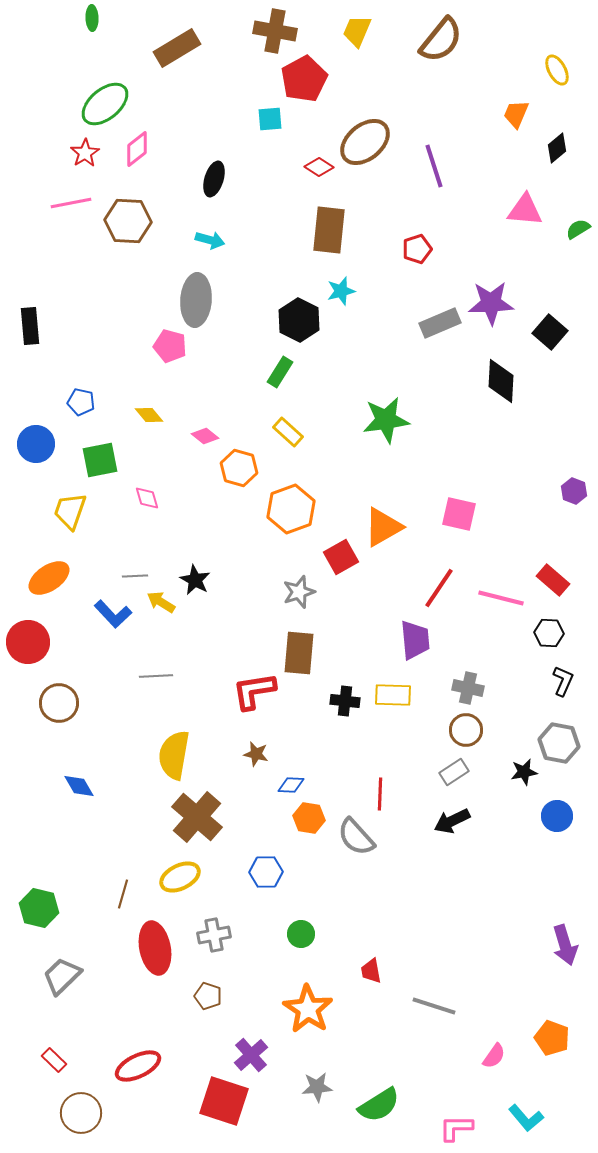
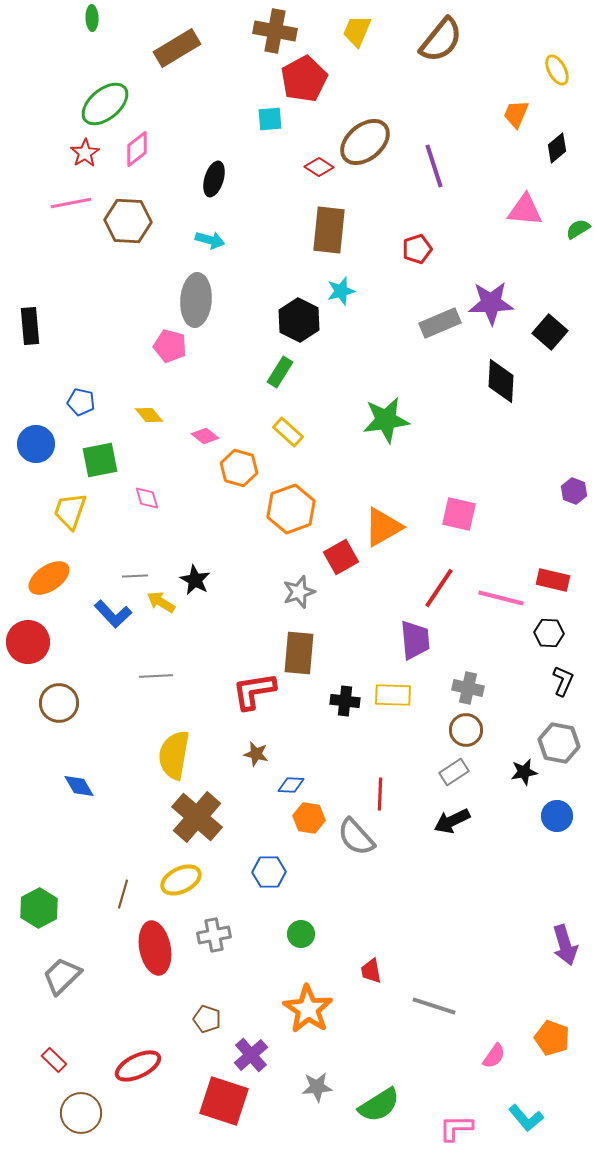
red rectangle at (553, 580): rotated 28 degrees counterclockwise
blue hexagon at (266, 872): moved 3 px right
yellow ellipse at (180, 877): moved 1 px right, 3 px down
green hexagon at (39, 908): rotated 18 degrees clockwise
brown pentagon at (208, 996): moved 1 px left, 23 px down
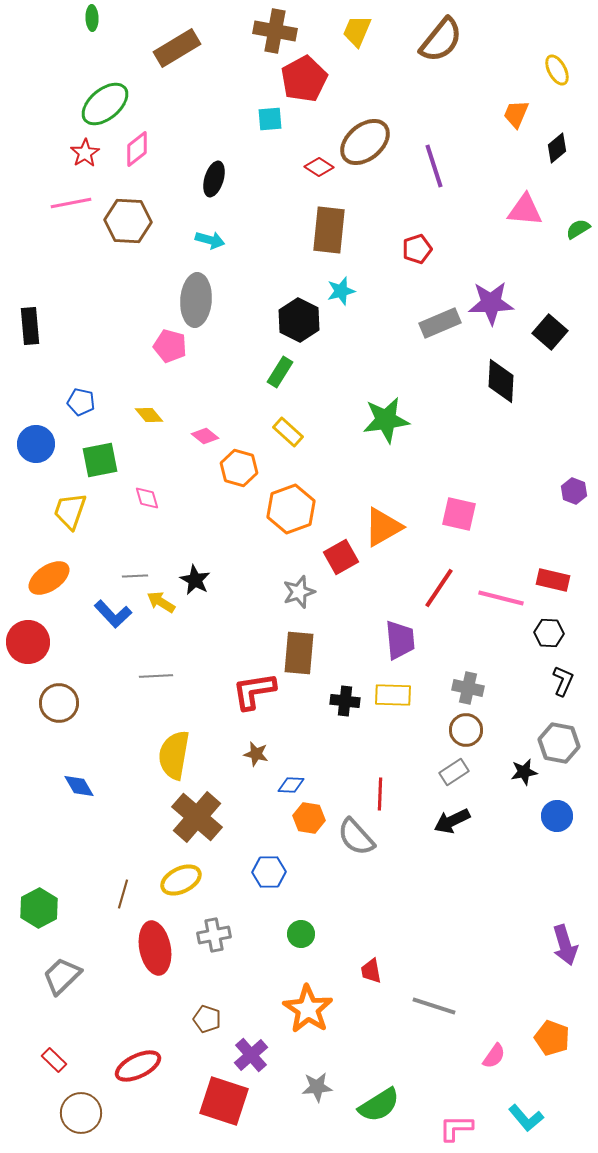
purple trapezoid at (415, 640): moved 15 px left
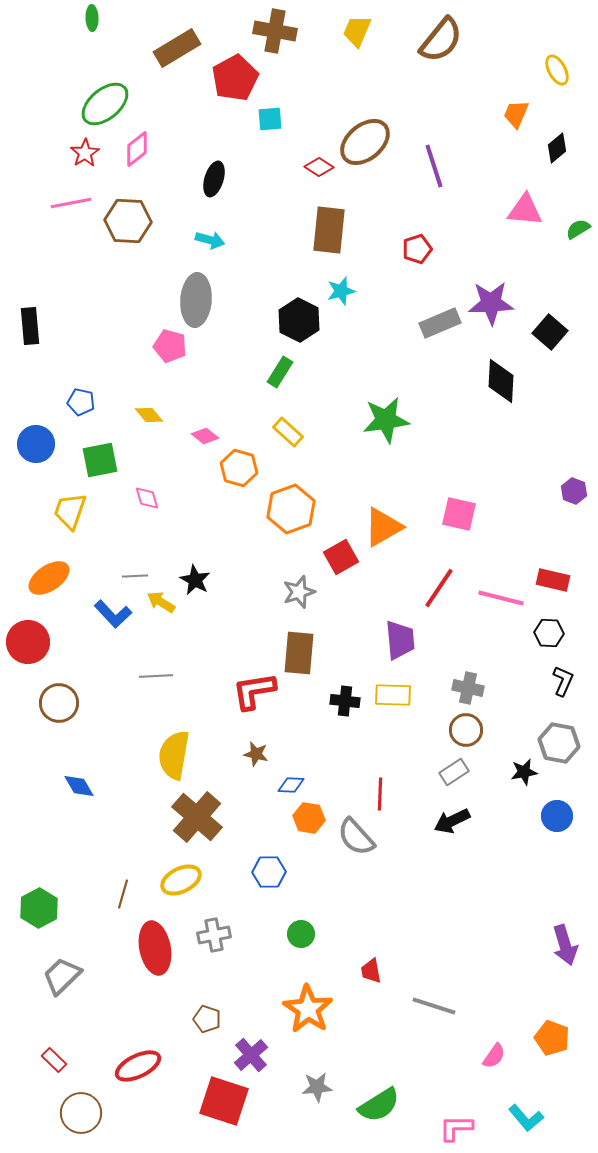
red pentagon at (304, 79): moved 69 px left, 1 px up
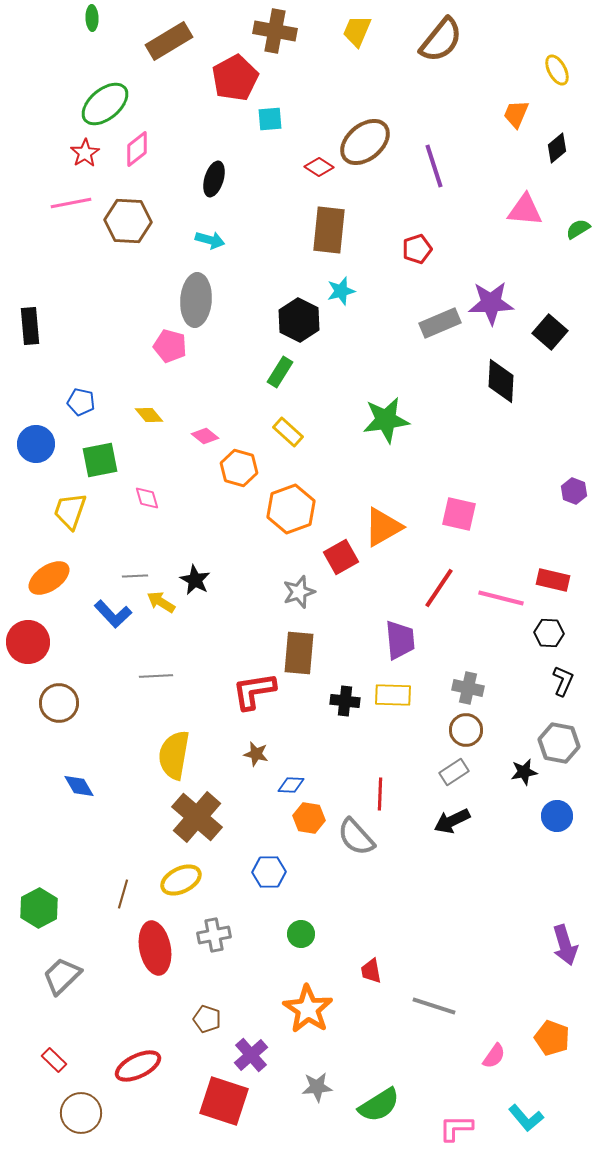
brown rectangle at (177, 48): moved 8 px left, 7 px up
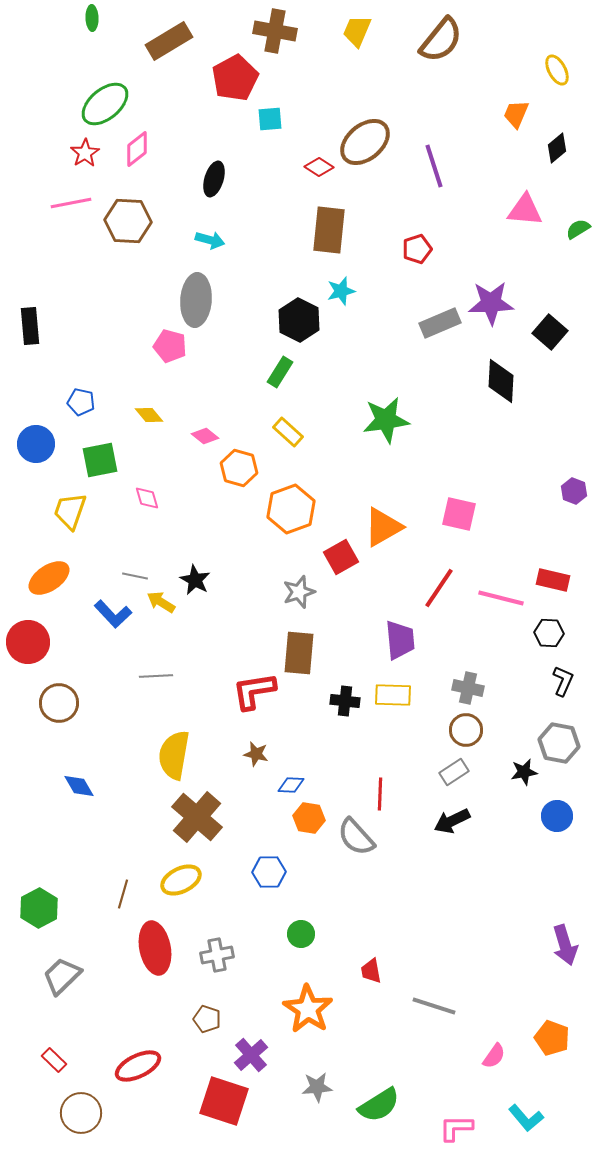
gray line at (135, 576): rotated 15 degrees clockwise
gray cross at (214, 935): moved 3 px right, 20 px down
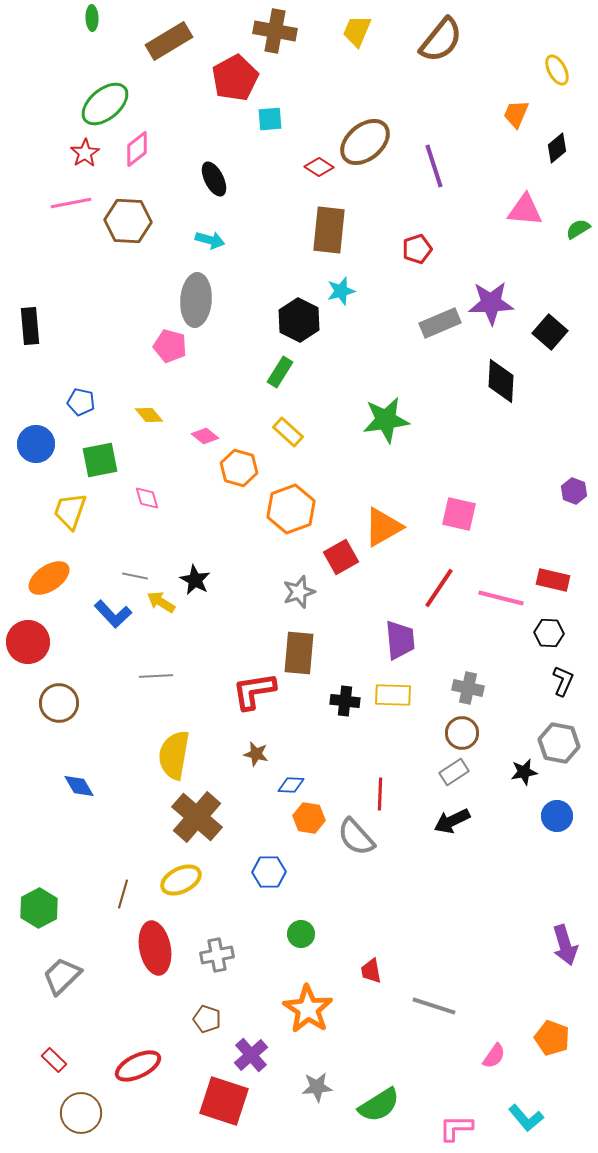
black ellipse at (214, 179): rotated 44 degrees counterclockwise
brown circle at (466, 730): moved 4 px left, 3 px down
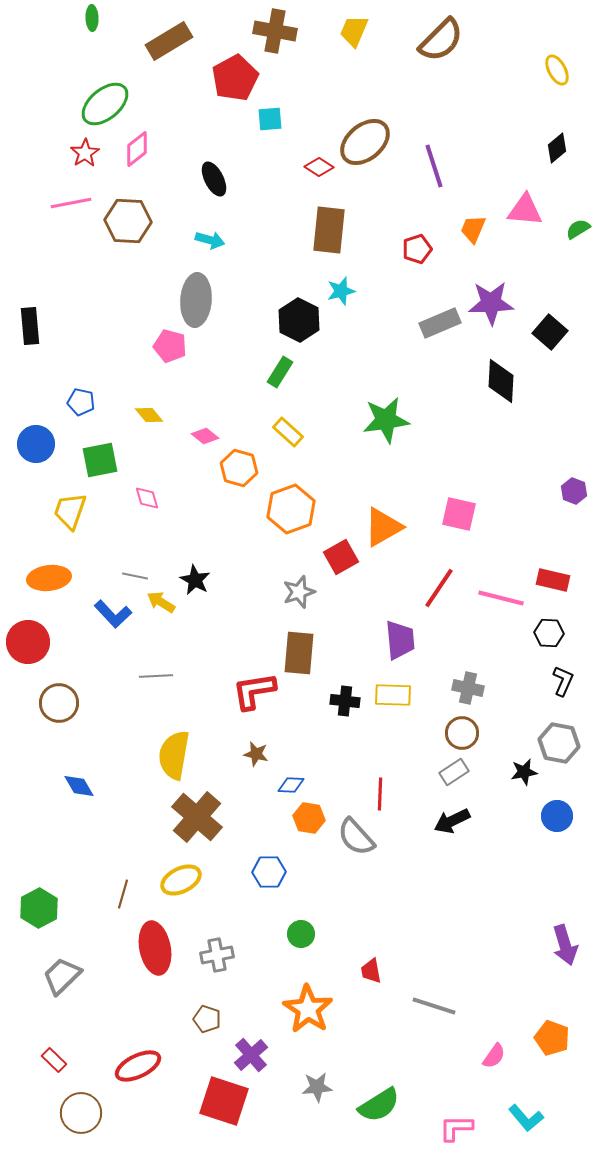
yellow trapezoid at (357, 31): moved 3 px left
brown semicircle at (441, 40): rotated 6 degrees clockwise
orange trapezoid at (516, 114): moved 43 px left, 115 px down
orange ellipse at (49, 578): rotated 27 degrees clockwise
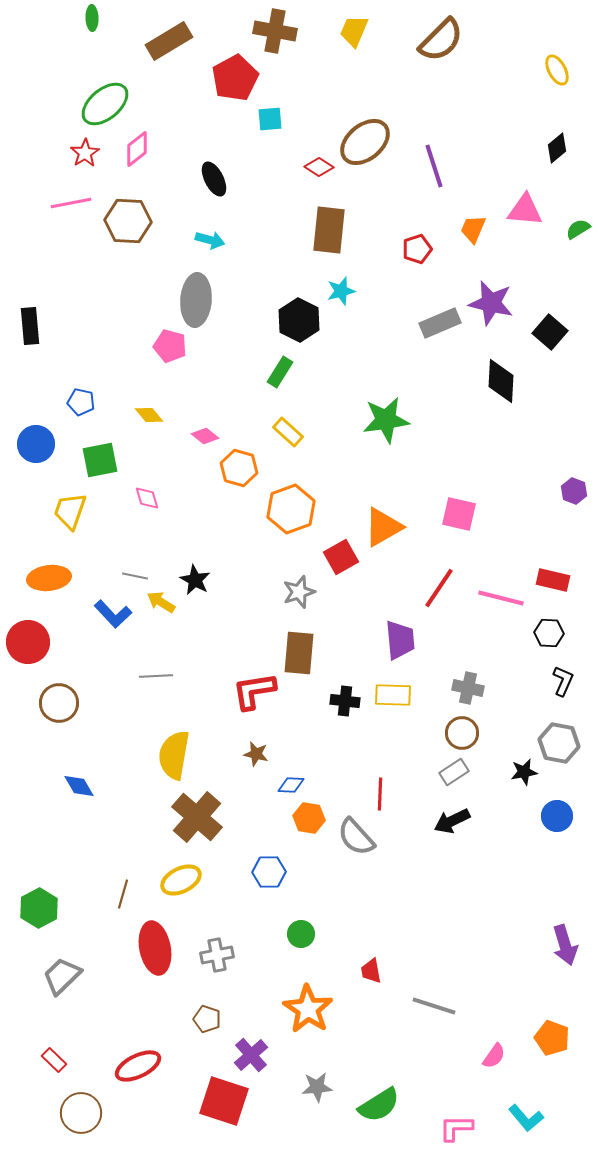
purple star at (491, 303): rotated 15 degrees clockwise
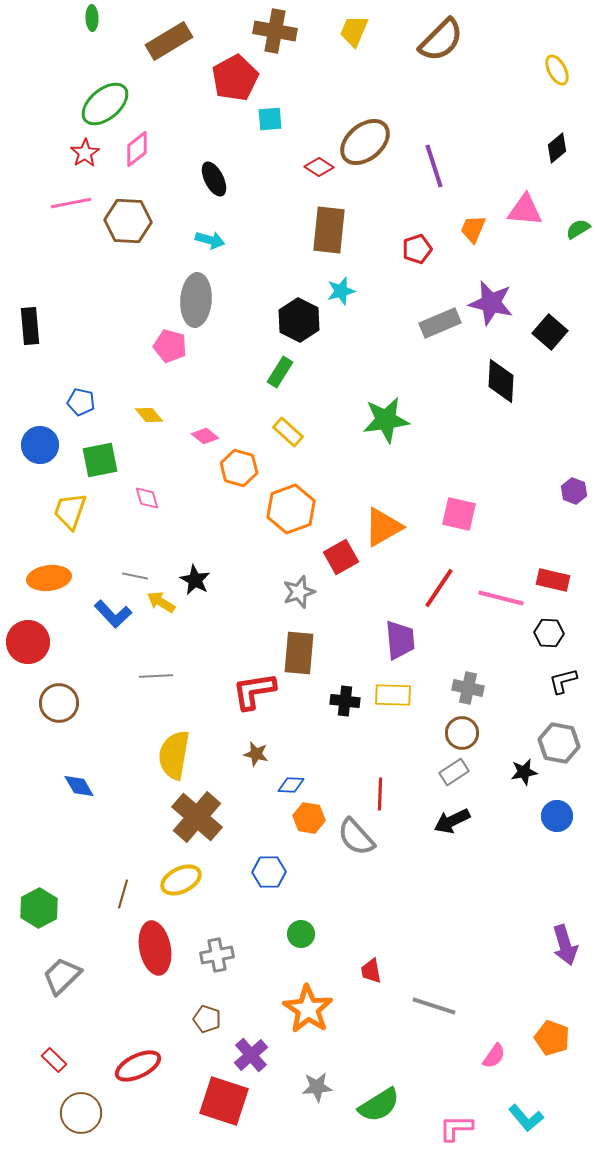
blue circle at (36, 444): moved 4 px right, 1 px down
black L-shape at (563, 681): rotated 128 degrees counterclockwise
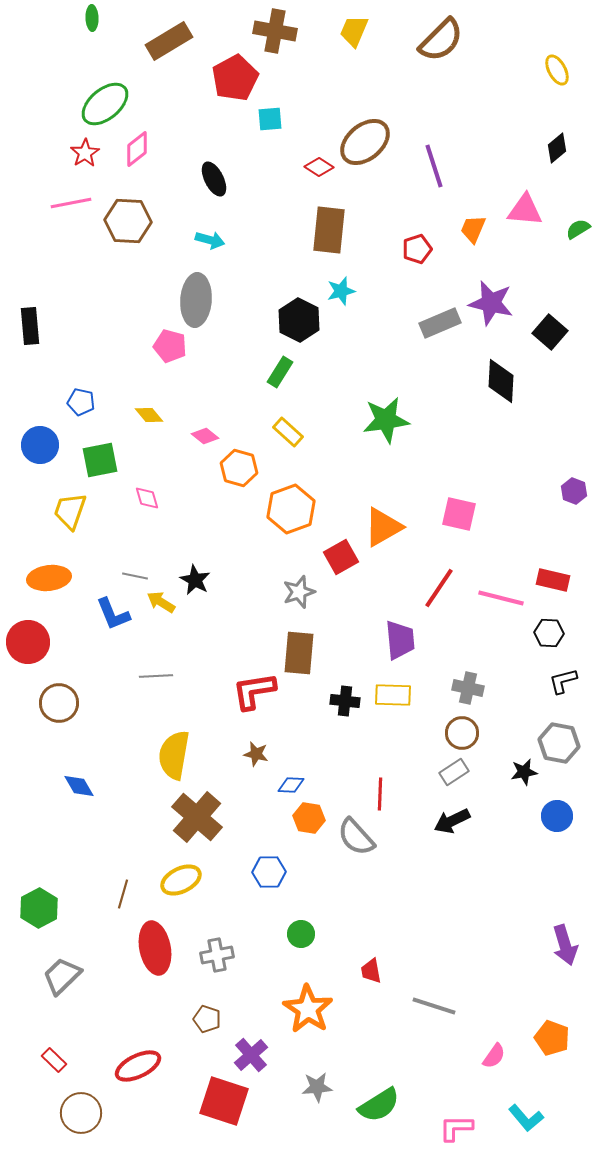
blue L-shape at (113, 614): rotated 21 degrees clockwise
